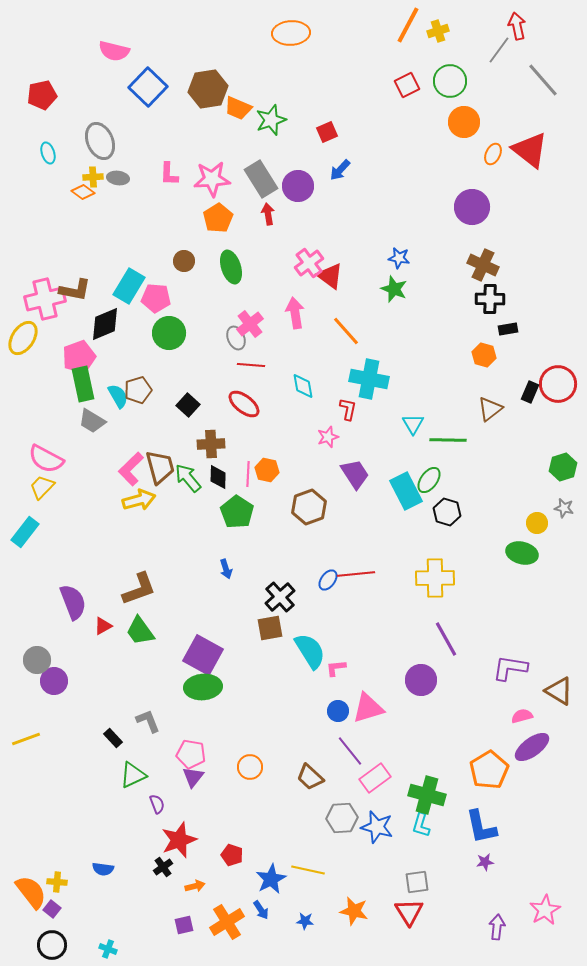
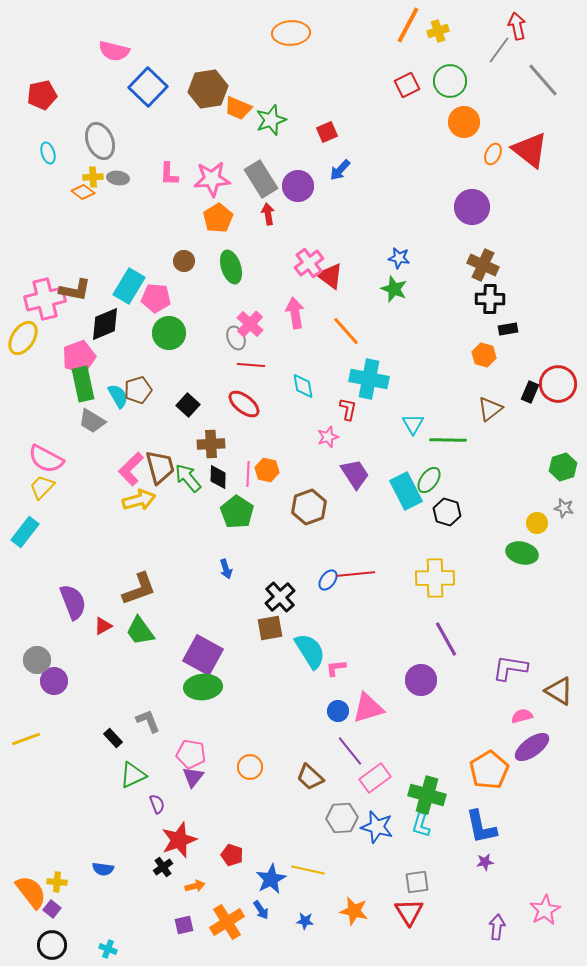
pink cross at (250, 324): rotated 8 degrees counterclockwise
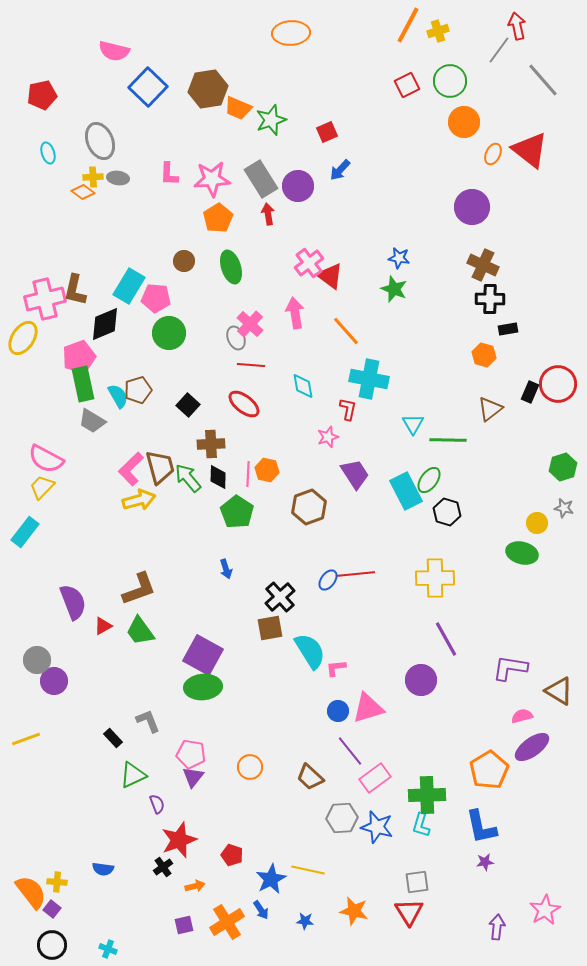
brown L-shape at (75, 290): rotated 92 degrees clockwise
green cross at (427, 795): rotated 18 degrees counterclockwise
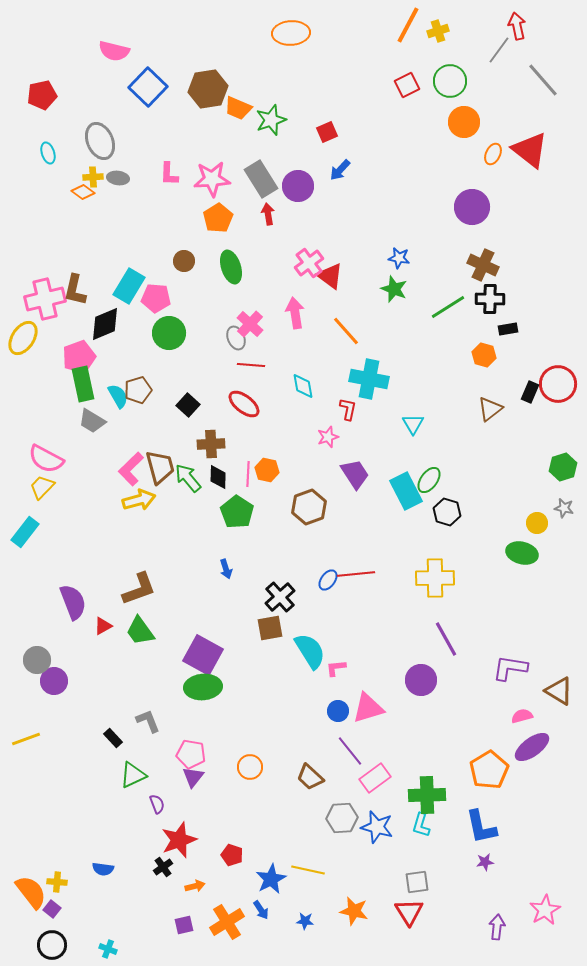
green line at (448, 440): moved 133 px up; rotated 33 degrees counterclockwise
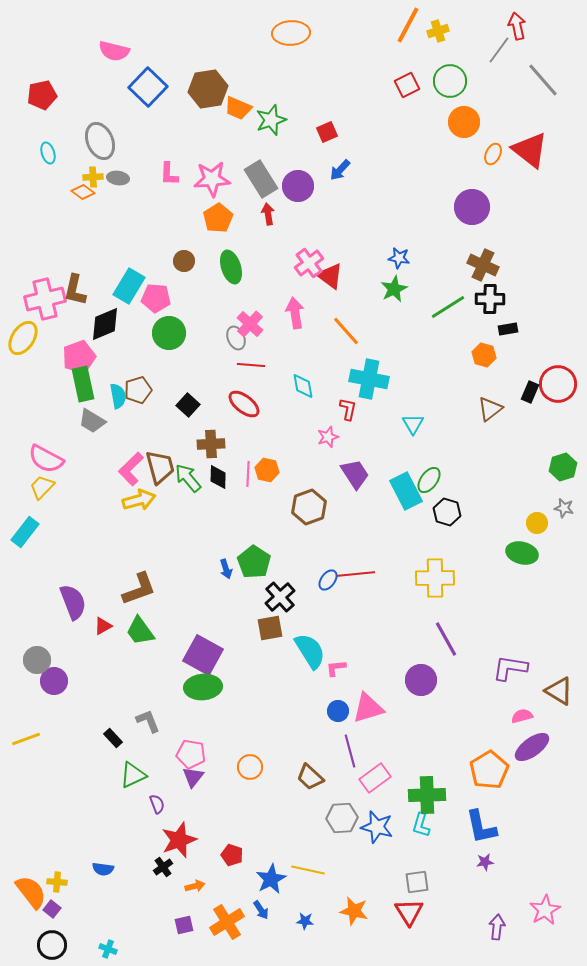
green star at (394, 289): rotated 24 degrees clockwise
cyan semicircle at (118, 396): rotated 20 degrees clockwise
green pentagon at (237, 512): moved 17 px right, 50 px down
purple line at (350, 751): rotated 24 degrees clockwise
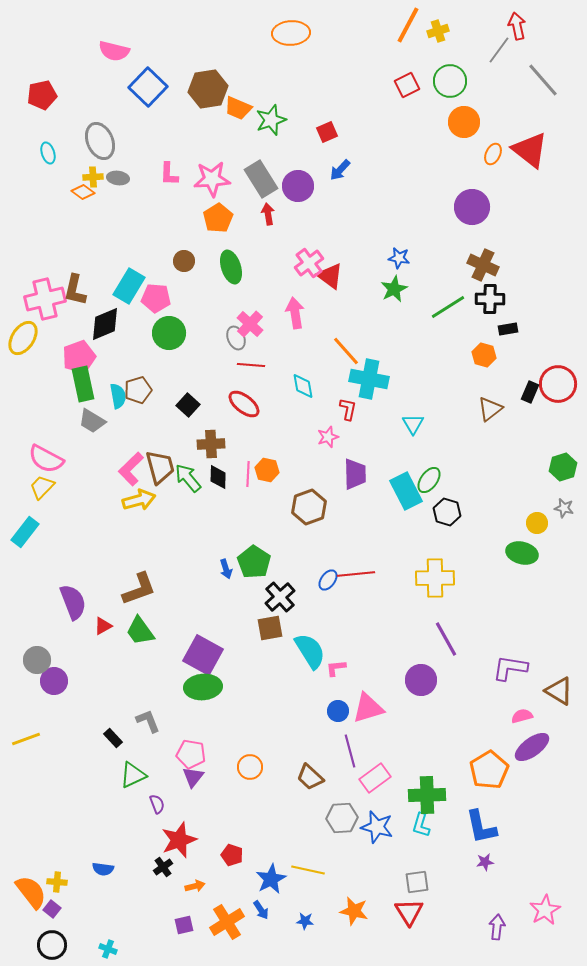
orange line at (346, 331): moved 20 px down
purple trapezoid at (355, 474): rotated 32 degrees clockwise
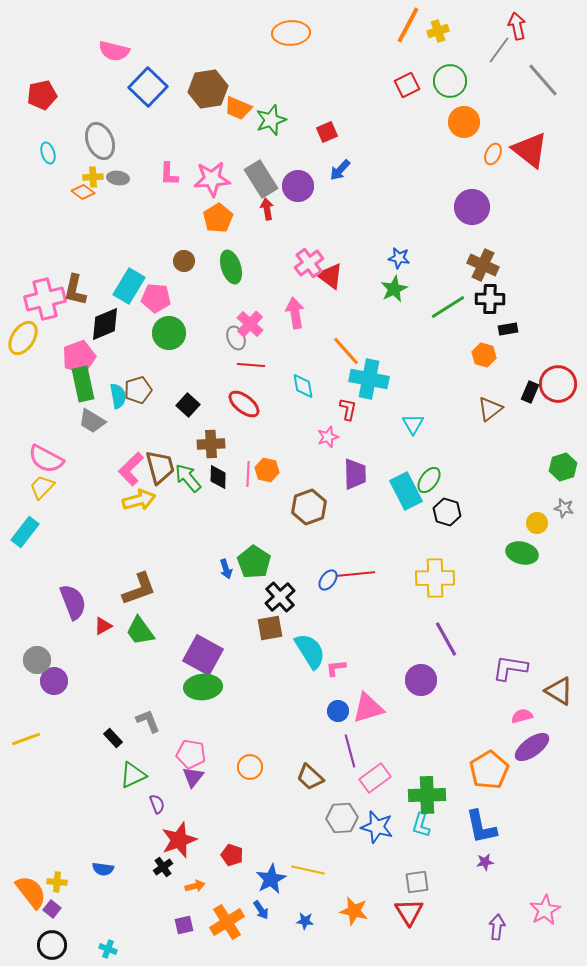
red arrow at (268, 214): moved 1 px left, 5 px up
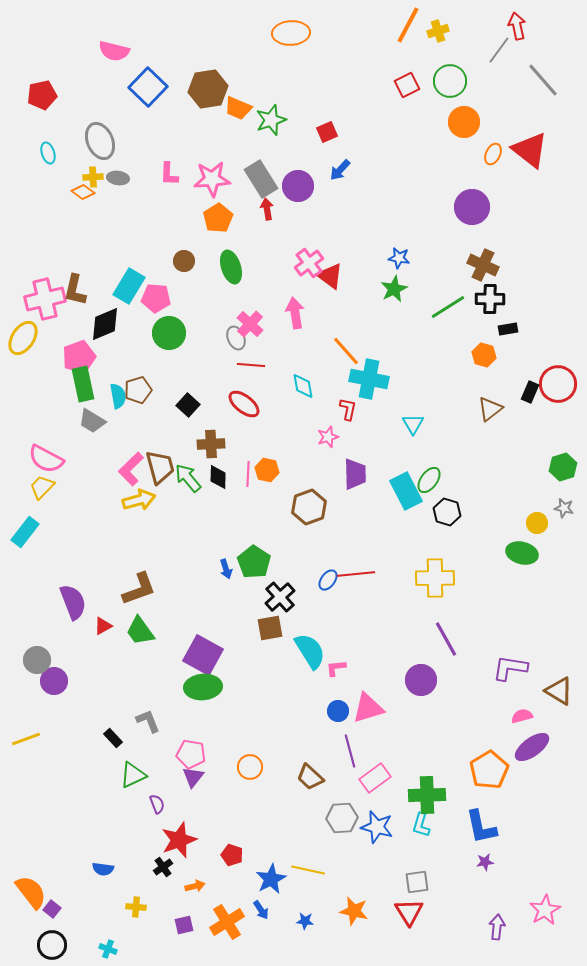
yellow cross at (57, 882): moved 79 px right, 25 px down
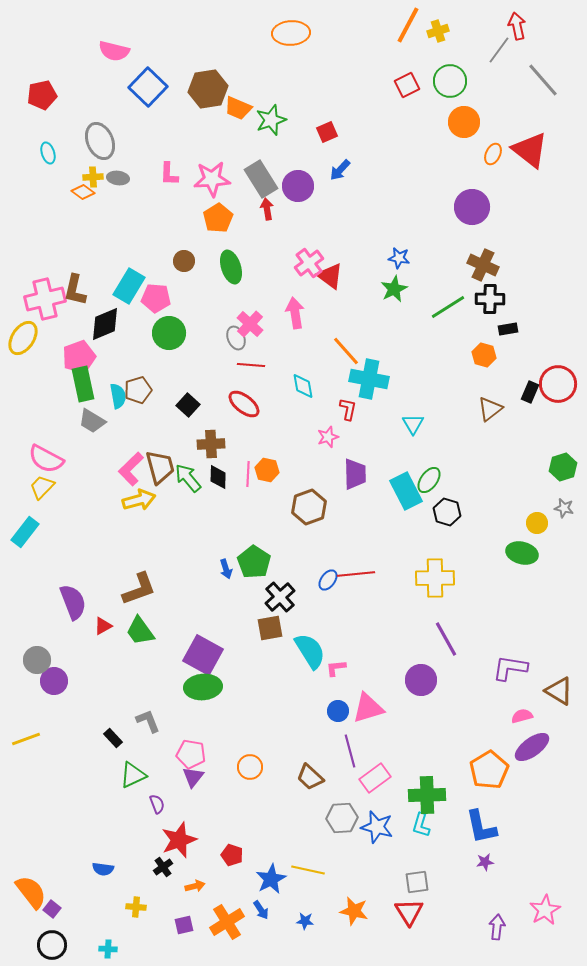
cyan cross at (108, 949): rotated 18 degrees counterclockwise
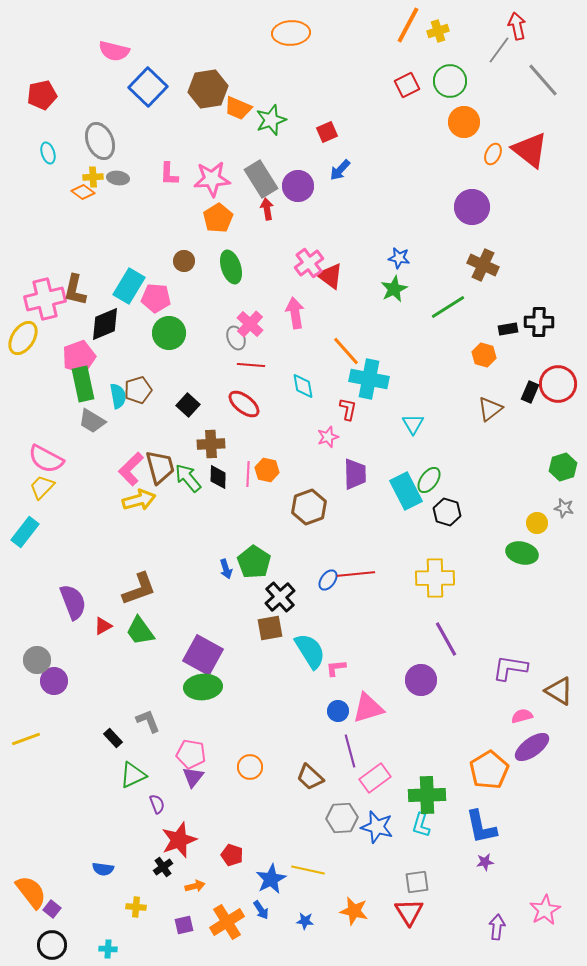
black cross at (490, 299): moved 49 px right, 23 px down
